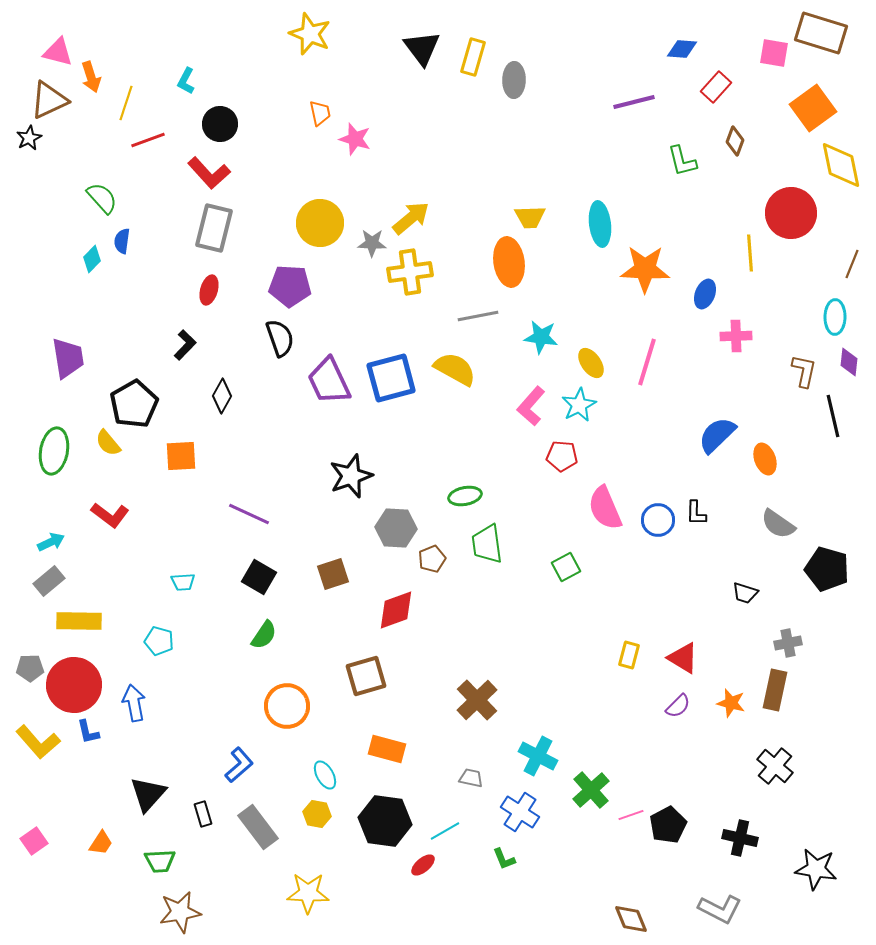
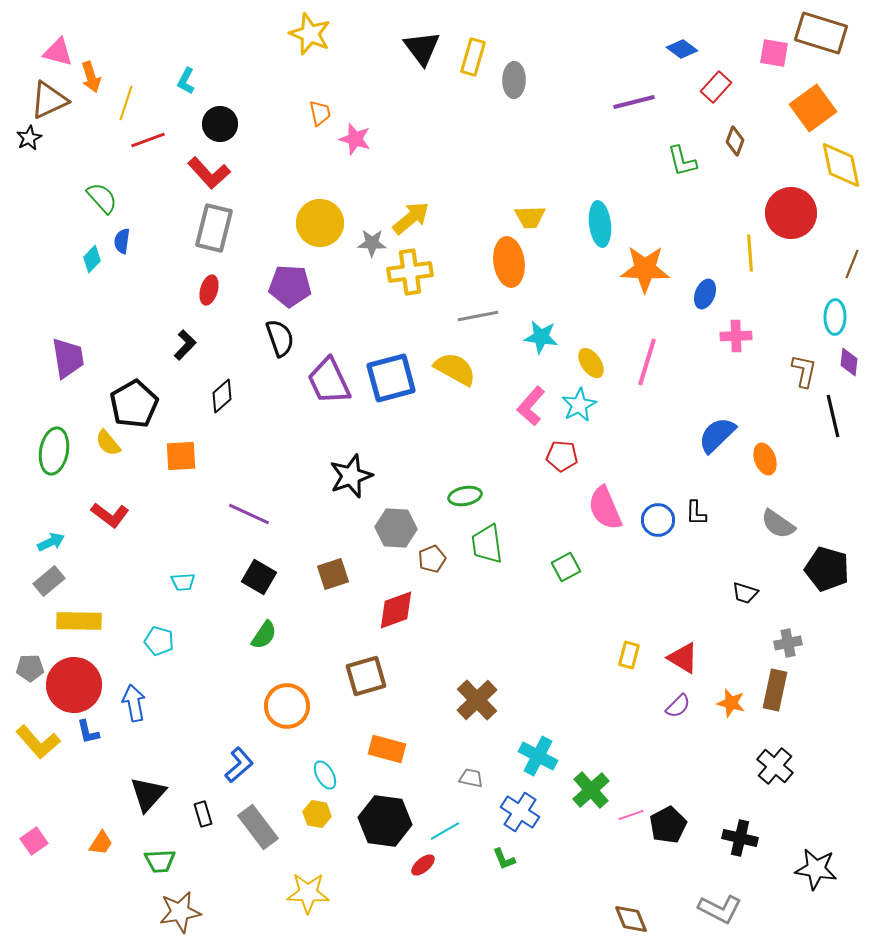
blue diamond at (682, 49): rotated 32 degrees clockwise
black diamond at (222, 396): rotated 20 degrees clockwise
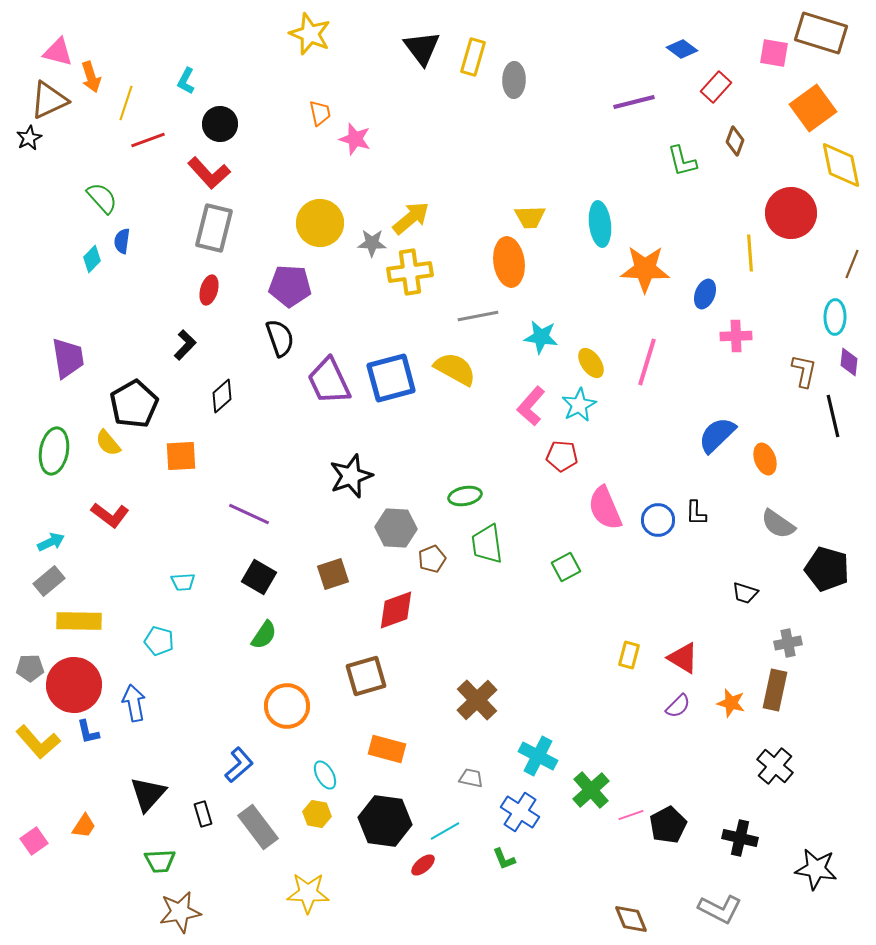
orange trapezoid at (101, 843): moved 17 px left, 17 px up
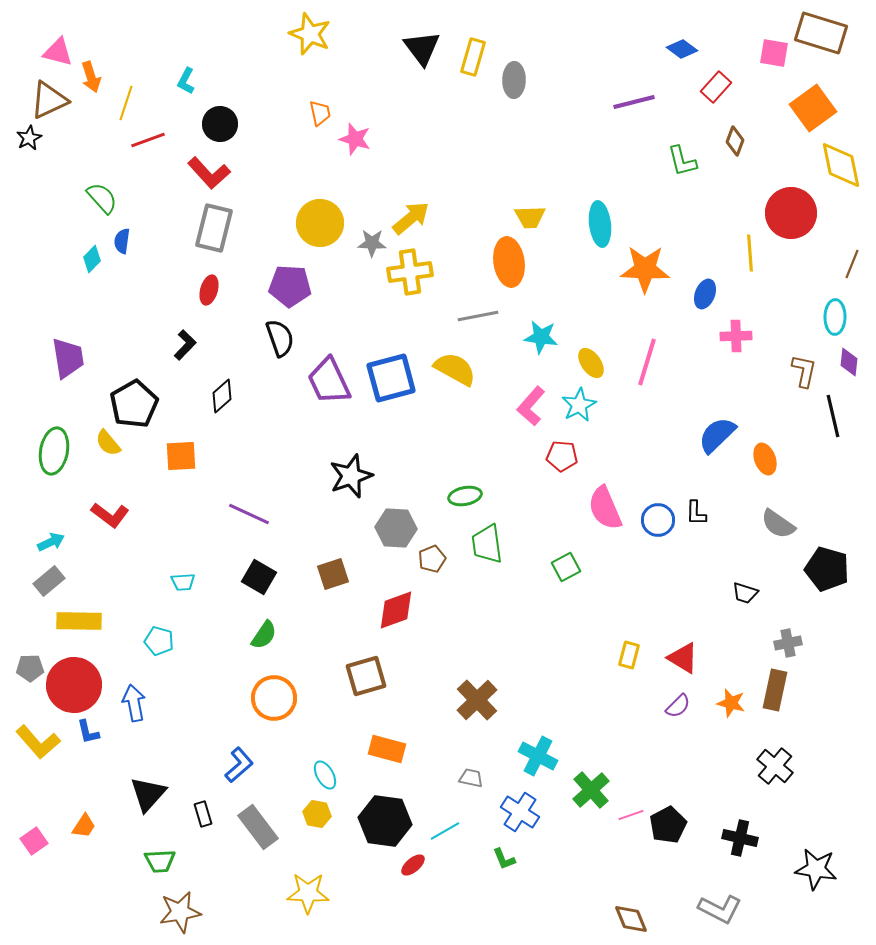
orange circle at (287, 706): moved 13 px left, 8 px up
red ellipse at (423, 865): moved 10 px left
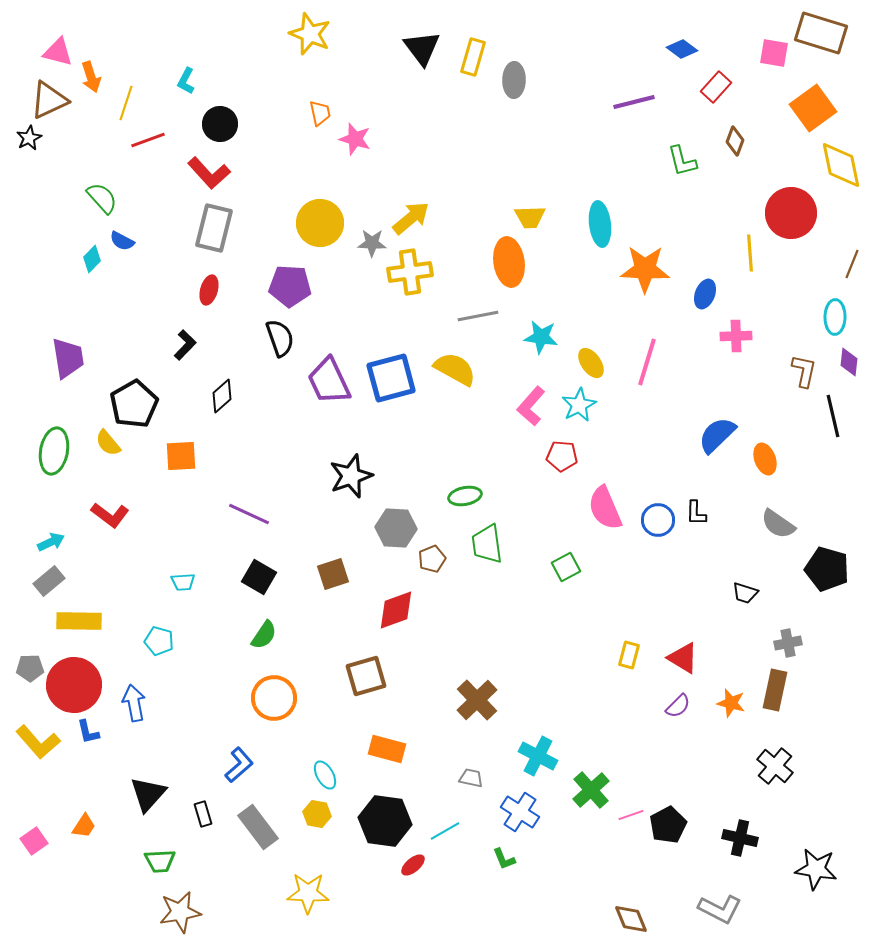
blue semicircle at (122, 241): rotated 70 degrees counterclockwise
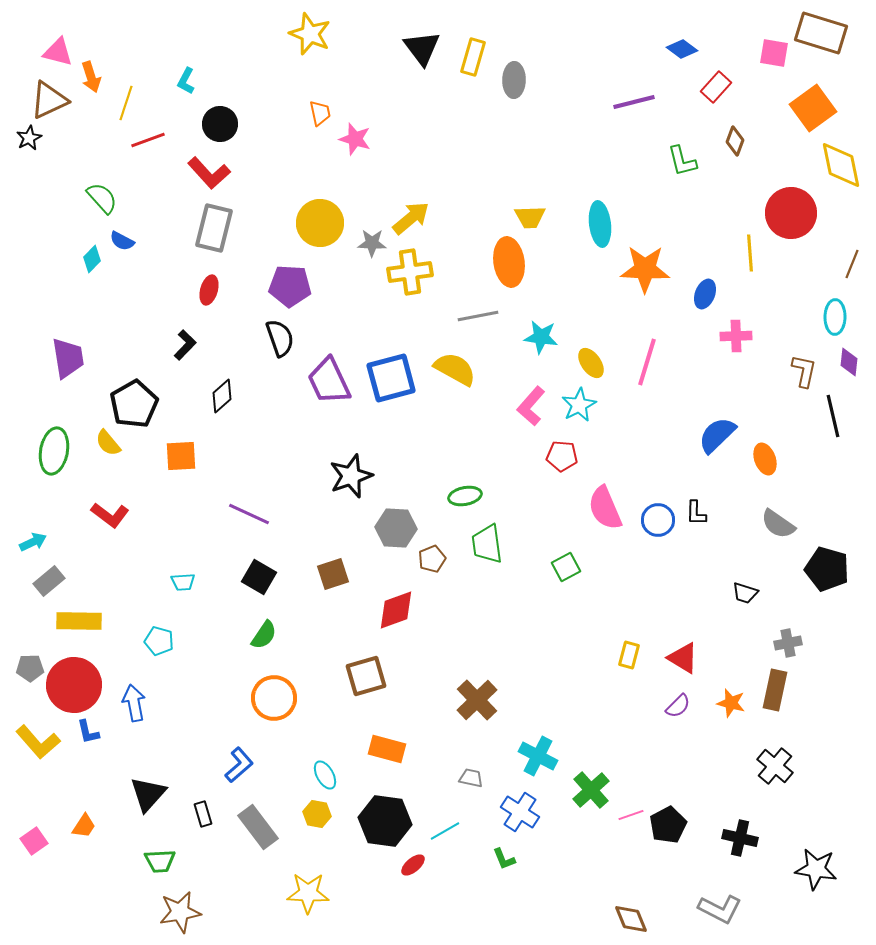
cyan arrow at (51, 542): moved 18 px left
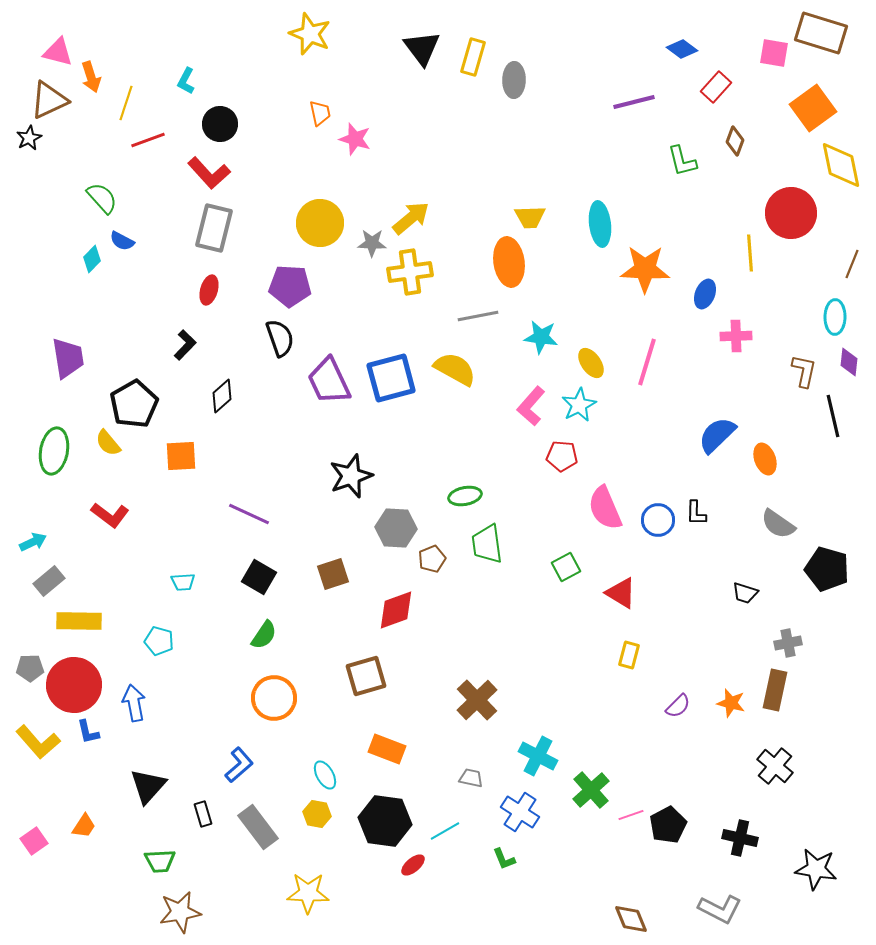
red triangle at (683, 658): moved 62 px left, 65 px up
orange rectangle at (387, 749): rotated 6 degrees clockwise
black triangle at (148, 794): moved 8 px up
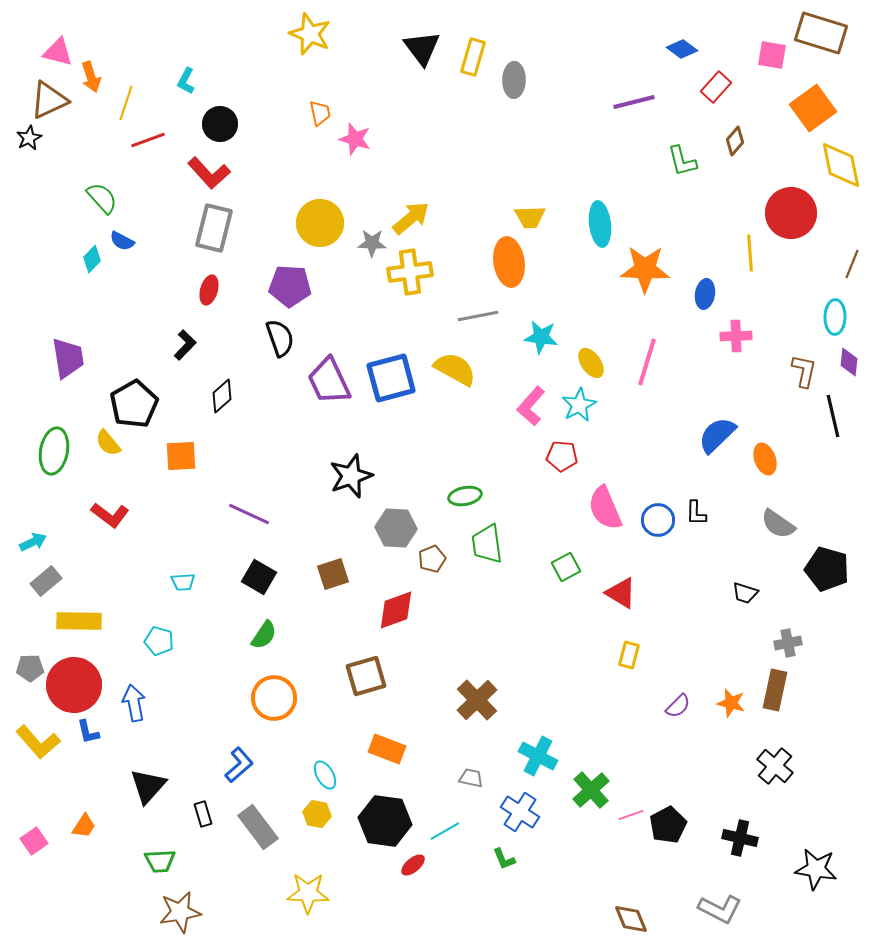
pink square at (774, 53): moved 2 px left, 2 px down
brown diamond at (735, 141): rotated 20 degrees clockwise
blue ellipse at (705, 294): rotated 12 degrees counterclockwise
gray rectangle at (49, 581): moved 3 px left
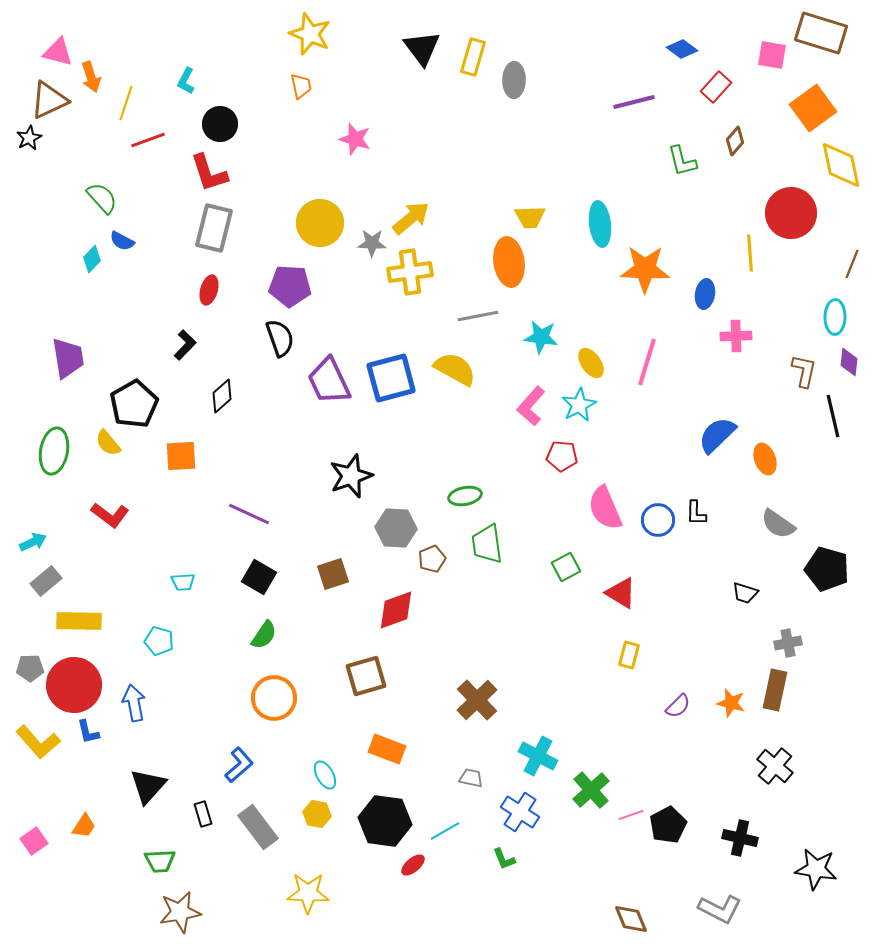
orange trapezoid at (320, 113): moved 19 px left, 27 px up
red L-shape at (209, 173): rotated 24 degrees clockwise
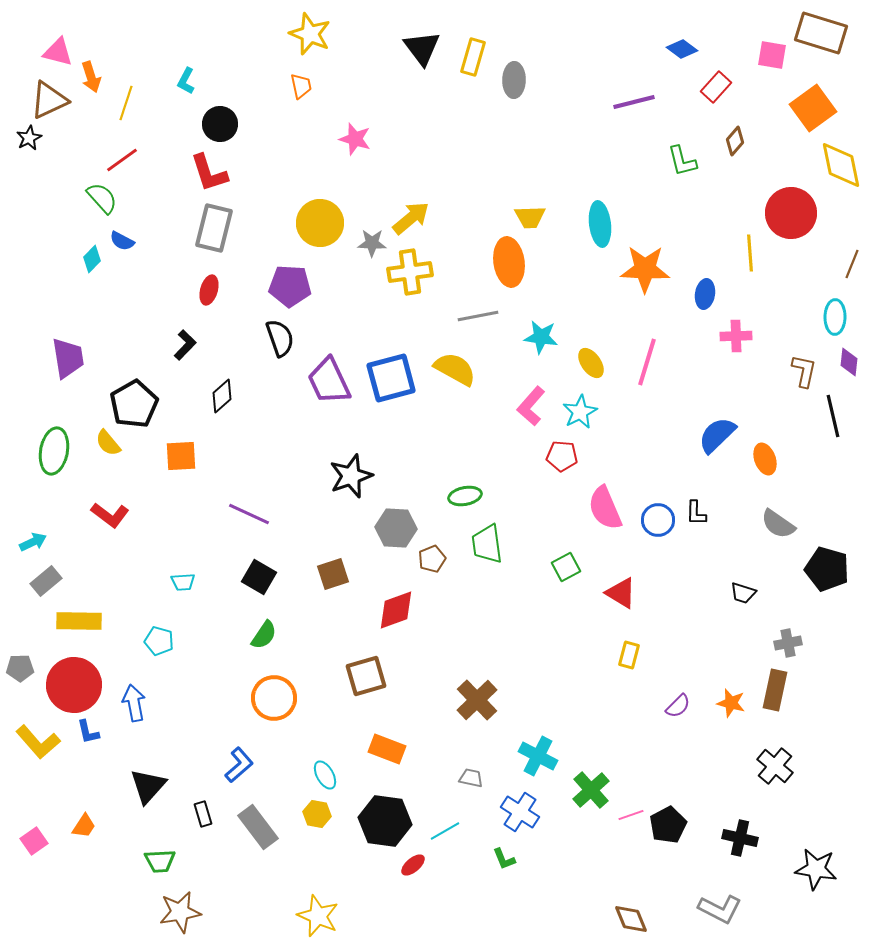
red line at (148, 140): moved 26 px left, 20 px down; rotated 16 degrees counterclockwise
cyan star at (579, 405): moved 1 px right, 7 px down
black trapezoid at (745, 593): moved 2 px left
gray pentagon at (30, 668): moved 10 px left
yellow star at (308, 893): moved 10 px right, 23 px down; rotated 21 degrees clockwise
